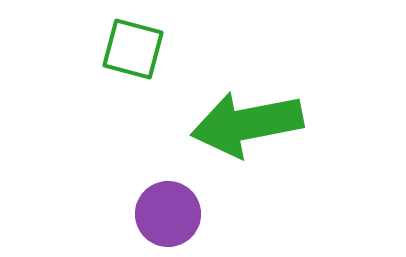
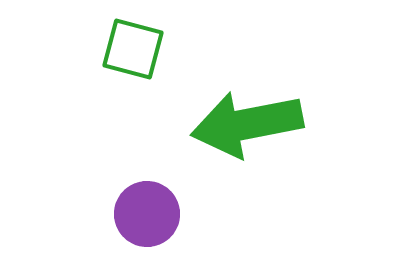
purple circle: moved 21 px left
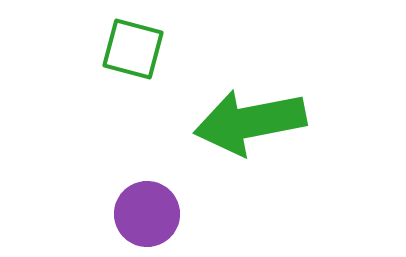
green arrow: moved 3 px right, 2 px up
